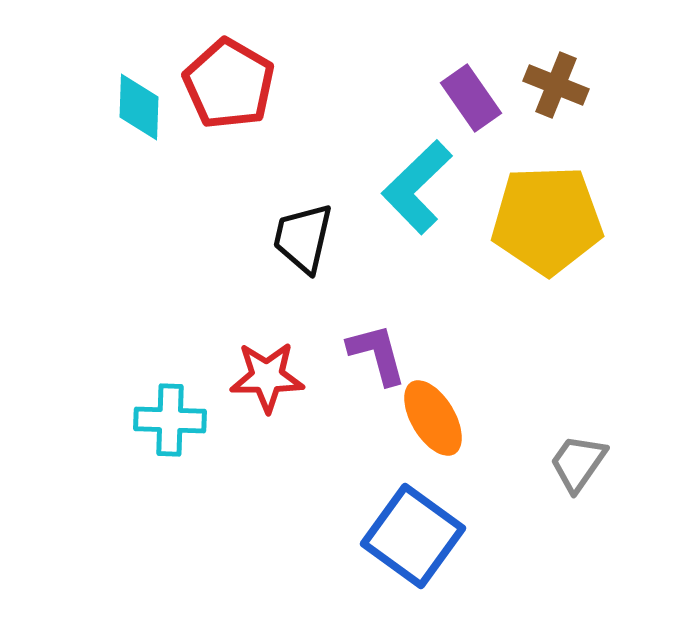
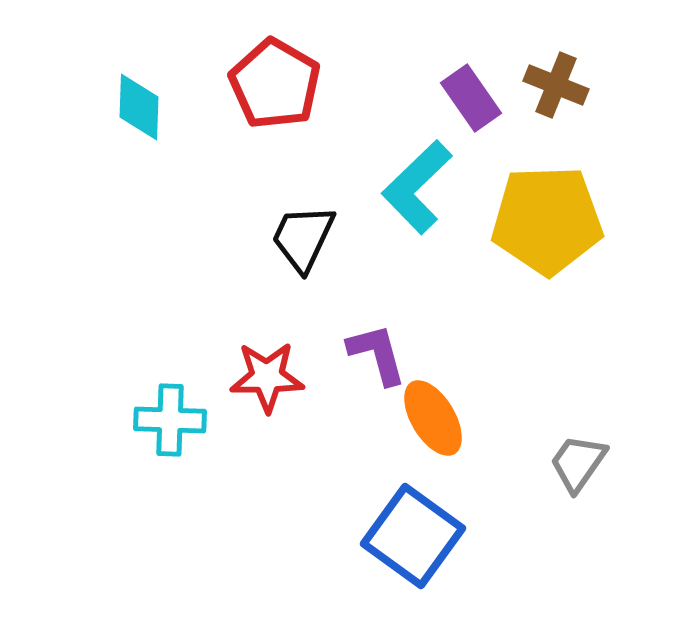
red pentagon: moved 46 px right
black trapezoid: rotated 12 degrees clockwise
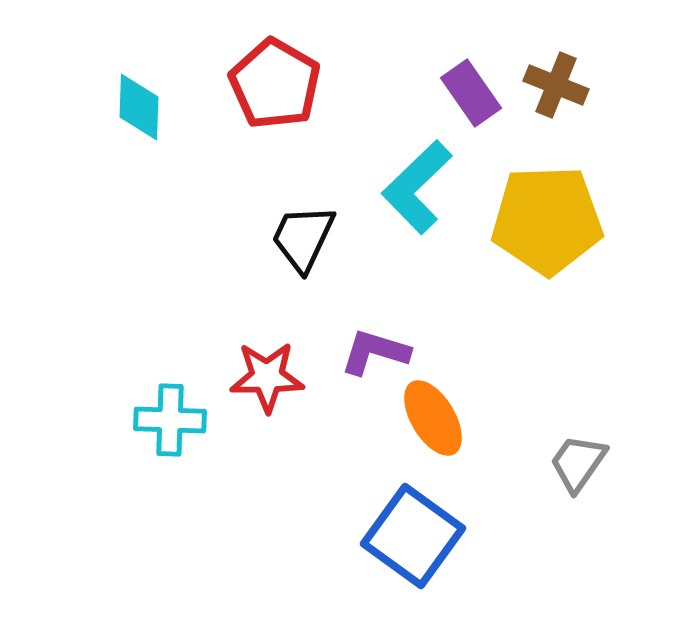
purple rectangle: moved 5 px up
purple L-shape: moved 2 px left, 2 px up; rotated 58 degrees counterclockwise
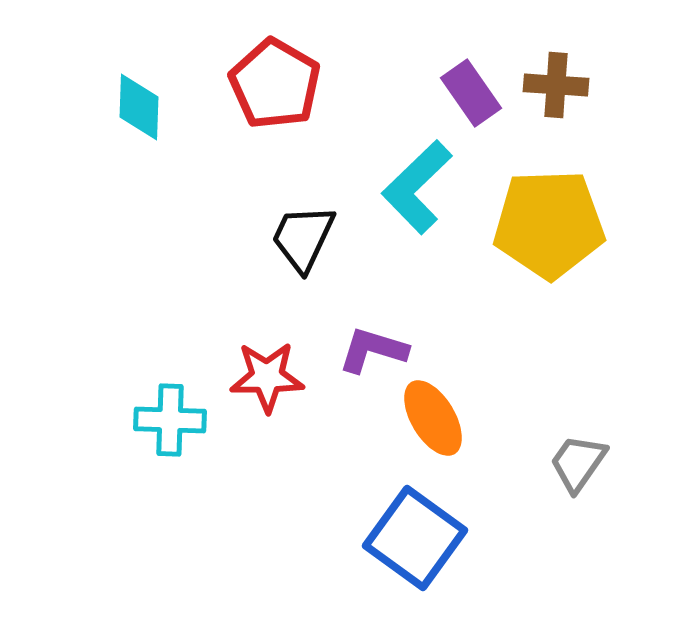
brown cross: rotated 18 degrees counterclockwise
yellow pentagon: moved 2 px right, 4 px down
purple L-shape: moved 2 px left, 2 px up
blue square: moved 2 px right, 2 px down
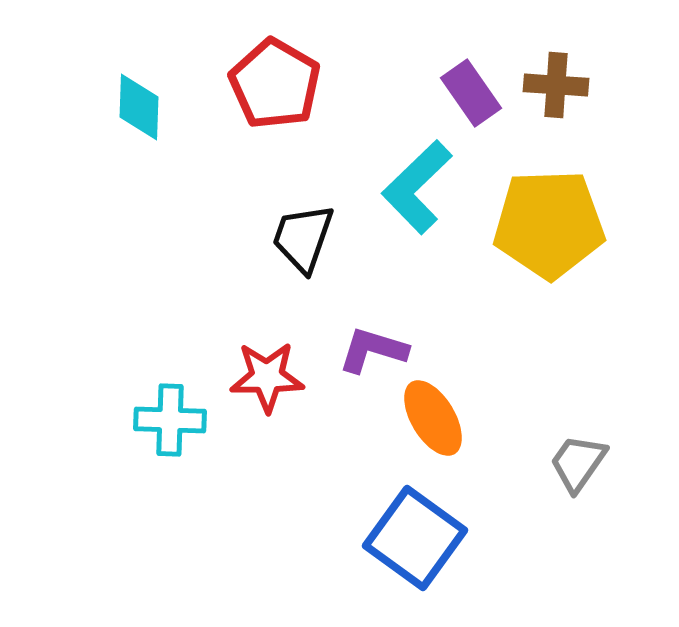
black trapezoid: rotated 6 degrees counterclockwise
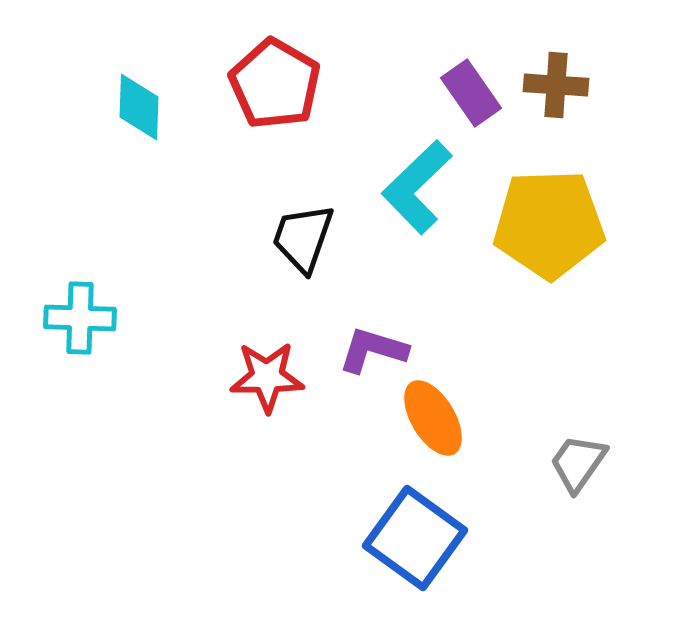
cyan cross: moved 90 px left, 102 px up
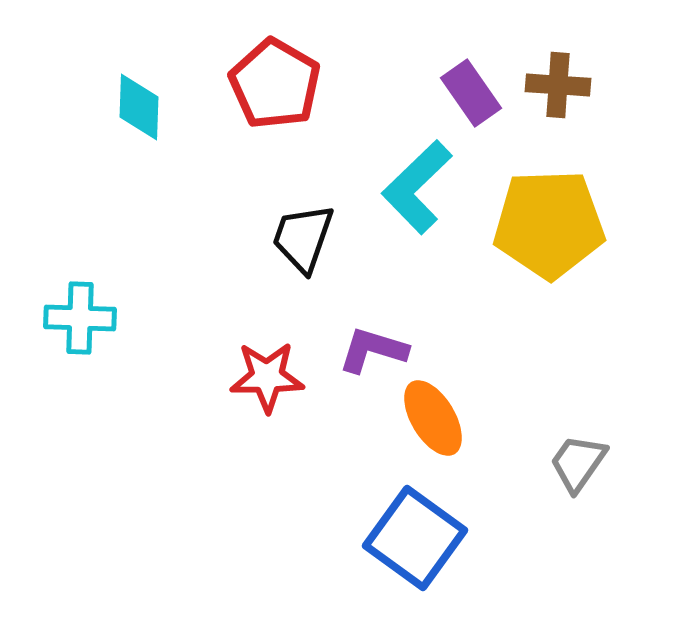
brown cross: moved 2 px right
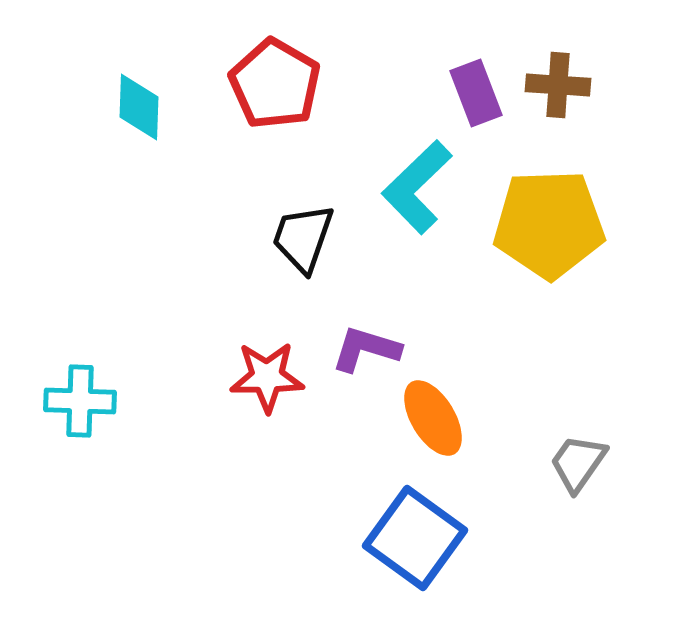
purple rectangle: moved 5 px right; rotated 14 degrees clockwise
cyan cross: moved 83 px down
purple L-shape: moved 7 px left, 1 px up
